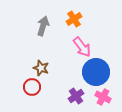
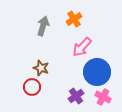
pink arrow: rotated 80 degrees clockwise
blue circle: moved 1 px right
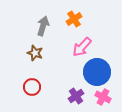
brown star: moved 6 px left, 15 px up
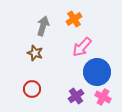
red circle: moved 2 px down
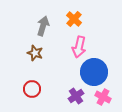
orange cross: rotated 14 degrees counterclockwise
pink arrow: moved 3 px left; rotated 30 degrees counterclockwise
blue circle: moved 3 px left
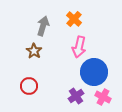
brown star: moved 1 px left, 2 px up; rotated 14 degrees clockwise
red circle: moved 3 px left, 3 px up
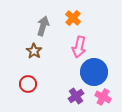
orange cross: moved 1 px left, 1 px up
red circle: moved 1 px left, 2 px up
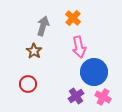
pink arrow: rotated 25 degrees counterclockwise
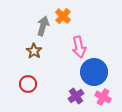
orange cross: moved 10 px left, 2 px up
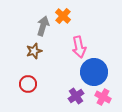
brown star: rotated 21 degrees clockwise
